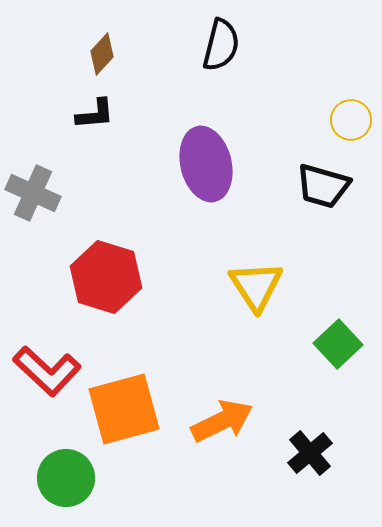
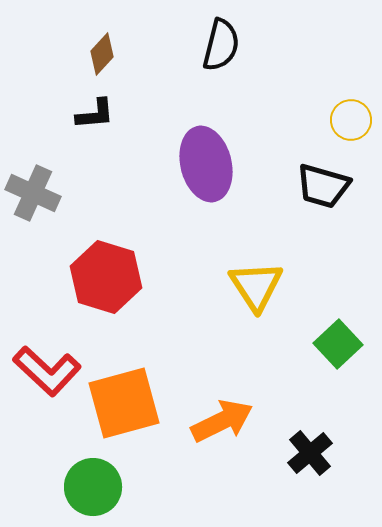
orange square: moved 6 px up
green circle: moved 27 px right, 9 px down
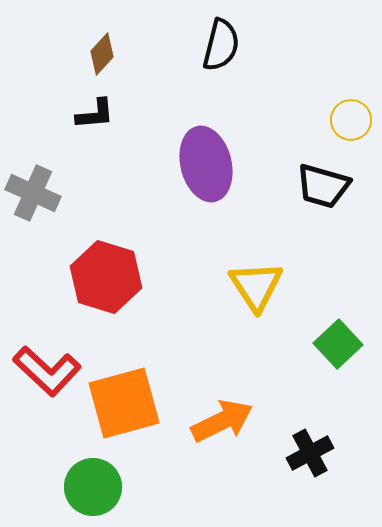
black cross: rotated 12 degrees clockwise
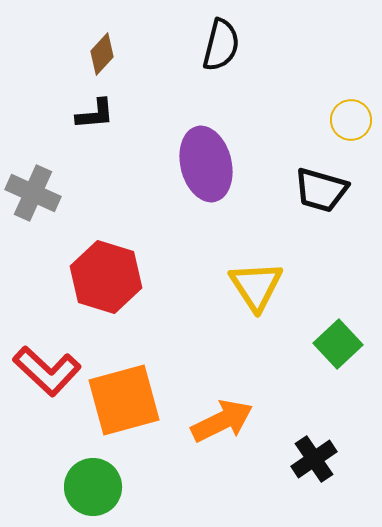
black trapezoid: moved 2 px left, 4 px down
orange square: moved 3 px up
black cross: moved 4 px right, 6 px down; rotated 6 degrees counterclockwise
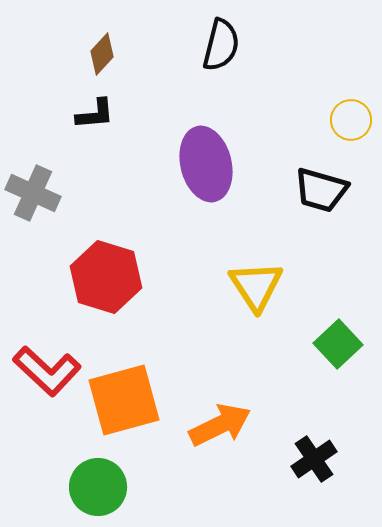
orange arrow: moved 2 px left, 4 px down
green circle: moved 5 px right
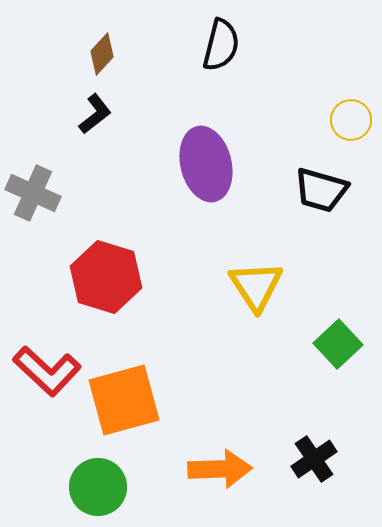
black L-shape: rotated 33 degrees counterclockwise
orange arrow: moved 44 px down; rotated 24 degrees clockwise
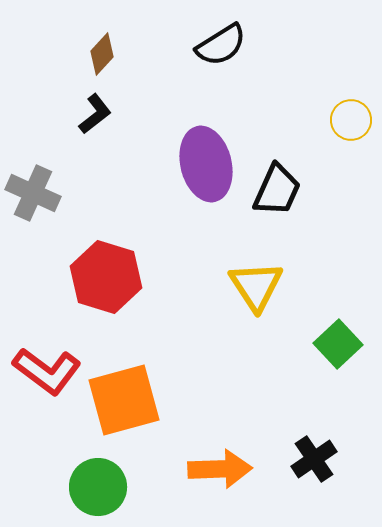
black semicircle: rotated 44 degrees clockwise
black trapezoid: moved 44 px left; rotated 82 degrees counterclockwise
red L-shape: rotated 6 degrees counterclockwise
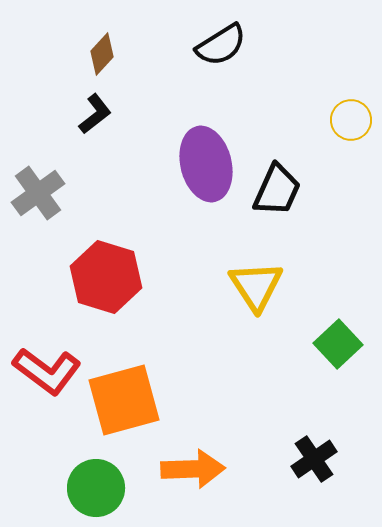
gray cross: moved 5 px right; rotated 30 degrees clockwise
orange arrow: moved 27 px left
green circle: moved 2 px left, 1 px down
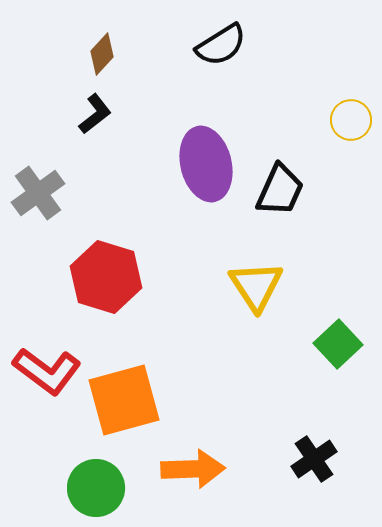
black trapezoid: moved 3 px right
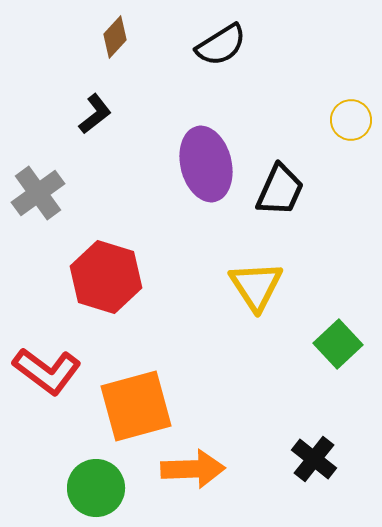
brown diamond: moved 13 px right, 17 px up
orange square: moved 12 px right, 6 px down
black cross: rotated 18 degrees counterclockwise
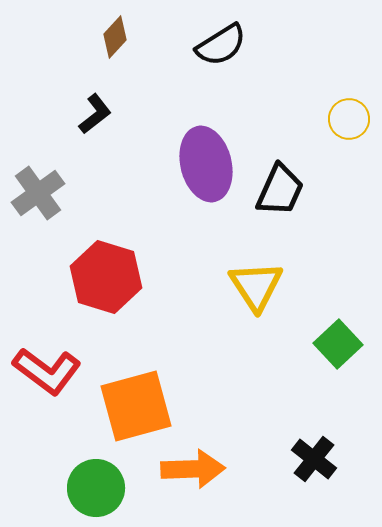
yellow circle: moved 2 px left, 1 px up
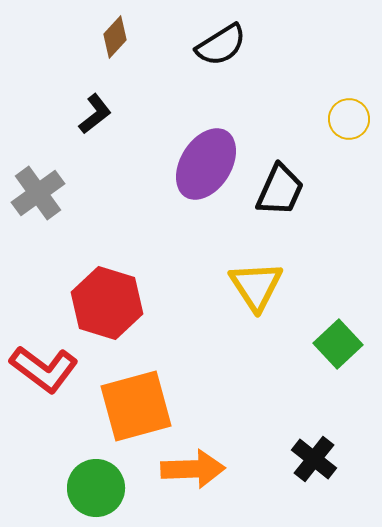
purple ellipse: rotated 46 degrees clockwise
red hexagon: moved 1 px right, 26 px down
red L-shape: moved 3 px left, 2 px up
